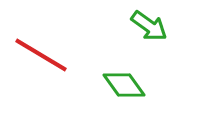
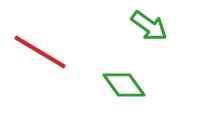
red line: moved 1 px left, 3 px up
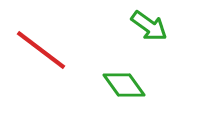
red line: moved 1 px right, 2 px up; rotated 6 degrees clockwise
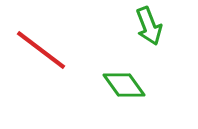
green arrow: rotated 33 degrees clockwise
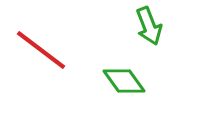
green diamond: moved 4 px up
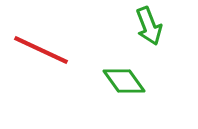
red line: rotated 12 degrees counterclockwise
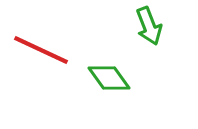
green diamond: moved 15 px left, 3 px up
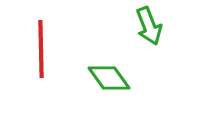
red line: moved 1 px up; rotated 64 degrees clockwise
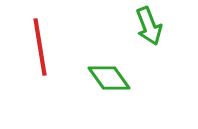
red line: moved 1 px left, 2 px up; rotated 8 degrees counterclockwise
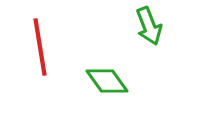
green diamond: moved 2 px left, 3 px down
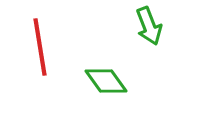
green diamond: moved 1 px left
